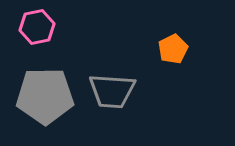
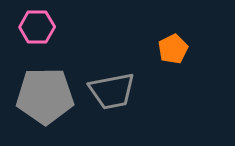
pink hexagon: rotated 12 degrees clockwise
gray trapezoid: rotated 15 degrees counterclockwise
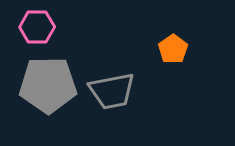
orange pentagon: rotated 8 degrees counterclockwise
gray pentagon: moved 3 px right, 11 px up
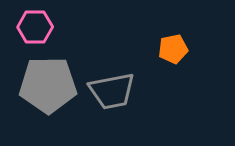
pink hexagon: moved 2 px left
orange pentagon: rotated 24 degrees clockwise
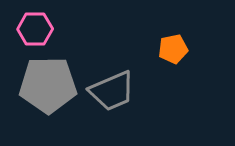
pink hexagon: moved 2 px down
gray trapezoid: rotated 12 degrees counterclockwise
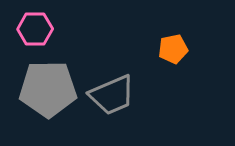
gray pentagon: moved 4 px down
gray trapezoid: moved 4 px down
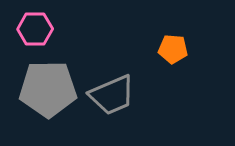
orange pentagon: rotated 16 degrees clockwise
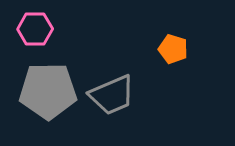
orange pentagon: rotated 12 degrees clockwise
gray pentagon: moved 2 px down
